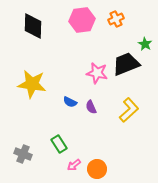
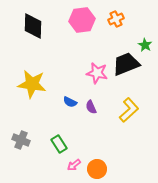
green star: moved 1 px down
gray cross: moved 2 px left, 14 px up
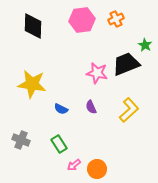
blue semicircle: moved 9 px left, 7 px down
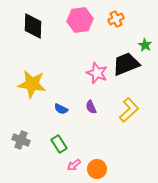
pink hexagon: moved 2 px left
pink star: rotated 10 degrees clockwise
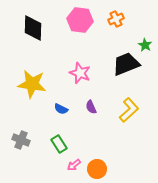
pink hexagon: rotated 15 degrees clockwise
black diamond: moved 2 px down
pink star: moved 17 px left
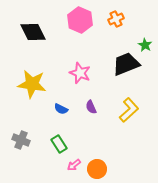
pink hexagon: rotated 15 degrees clockwise
black diamond: moved 4 px down; rotated 28 degrees counterclockwise
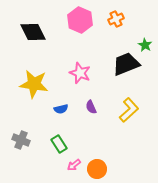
yellow star: moved 2 px right
blue semicircle: rotated 40 degrees counterclockwise
